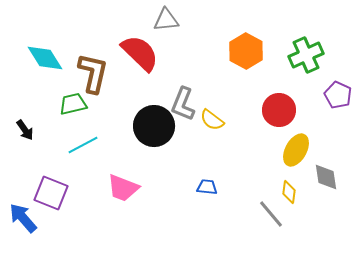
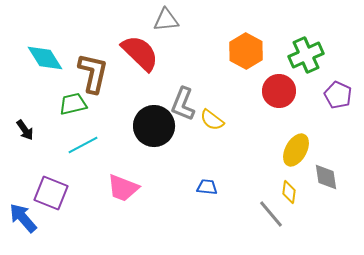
red circle: moved 19 px up
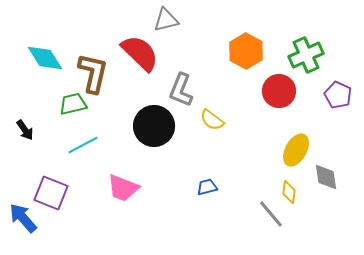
gray triangle: rotated 8 degrees counterclockwise
gray L-shape: moved 2 px left, 14 px up
blue trapezoid: rotated 20 degrees counterclockwise
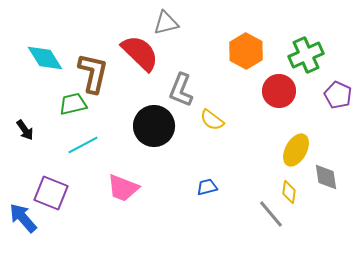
gray triangle: moved 3 px down
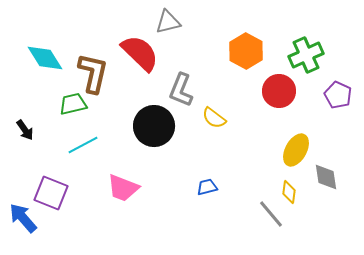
gray triangle: moved 2 px right, 1 px up
yellow semicircle: moved 2 px right, 2 px up
